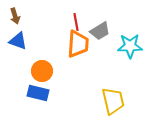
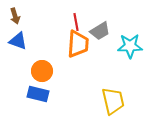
blue rectangle: moved 1 px down
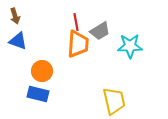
yellow trapezoid: moved 1 px right
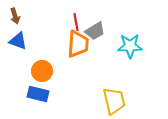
gray trapezoid: moved 5 px left
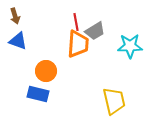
orange circle: moved 4 px right
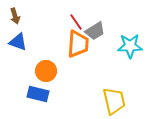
red line: rotated 24 degrees counterclockwise
blue triangle: moved 1 px down
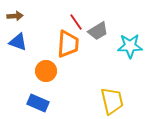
brown arrow: rotated 77 degrees counterclockwise
gray trapezoid: moved 3 px right
orange trapezoid: moved 10 px left
blue rectangle: moved 9 px down; rotated 10 degrees clockwise
yellow trapezoid: moved 2 px left
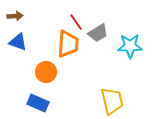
gray trapezoid: moved 2 px down
orange circle: moved 1 px down
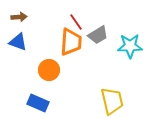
brown arrow: moved 4 px right, 1 px down
gray trapezoid: moved 2 px down
orange trapezoid: moved 3 px right, 2 px up
orange circle: moved 3 px right, 2 px up
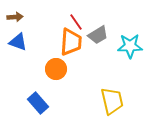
brown arrow: moved 4 px left
orange circle: moved 7 px right, 1 px up
blue rectangle: rotated 25 degrees clockwise
